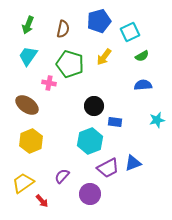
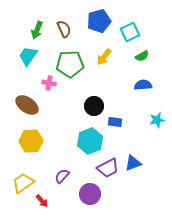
green arrow: moved 9 px right, 5 px down
brown semicircle: moved 1 px right; rotated 36 degrees counterclockwise
green pentagon: rotated 20 degrees counterclockwise
yellow hexagon: rotated 20 degrees clockwise
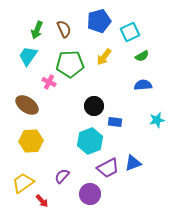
pink cross: moved 1 px up; rotated 16 degrees clockwise
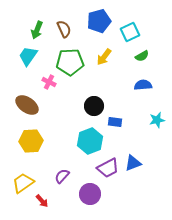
green pentagon: moved 2 px up
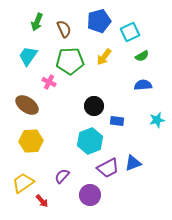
green arrow: moved 8 px up
green pentagon: moved 1 px up
blue rectangle: moved 2 px right, 1 px up
purple circle: moved 1 px down
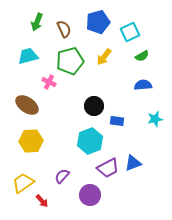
blue pentagon: moved 1 px left, 1 px down
cyan trapezoid: rotated 40 degrees clockwise
green pentagon: rotated 12 degrees counterclockwise
cyan star: moved 2 px left, 1 px up
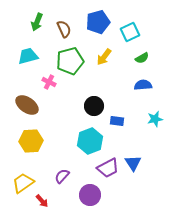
green semicircle: moved 2 px down
blue triangle: rotated 42 degrees counterclockwise
